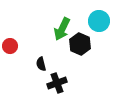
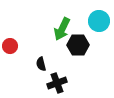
black hexagon: moved 2 px left, 1 px down; rotated 25 degrees counterclockwise
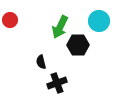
green arrow: moved 2 px left, 2 px up
red circle: moved 26 px up
black semicircle: moved 2 px up
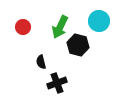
red circle: moved 13 px right, 7 px down
black hexagon: rotated 15 degrees clockwise
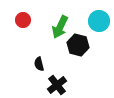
red circle: moved 7 px up
black semicircle: moved 2 px left, 2 px down
black cross: moved 2 px down; rotated 18 degrees counterclockwise
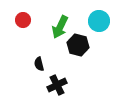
black cross: rotated 12 degrees clockwise
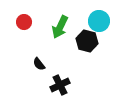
red circle: moved 1 px right, 2 px down
black hexagon: moved 9 px right, 4 px up
black semicircle: rotated 24 degrees counterclockwise
black cross: moved 3 px right
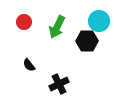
green arrow: moved 3 px left
black hexagon: rotated 15 degrees counterclockwise
black semicircle: moved 10 px left, 1 px down
black cross: moved 1 px left, 1 px up
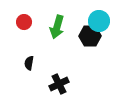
green arrow: rotated 10 degrees counterclockwise
black hexagon: moved 3 px right, 5 px up
black semicircle: moved 2 px up; rotated 48 degrees clockwise
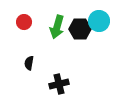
black hexagon: moved 10 px left, 7 px up
black cross: rotated 12 degrees clockwise
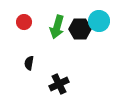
black cross: rotated 12 degrees counterclockwise
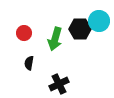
red circle: moved 11 px down
green arrow: moved 2 px left, 12 px down
